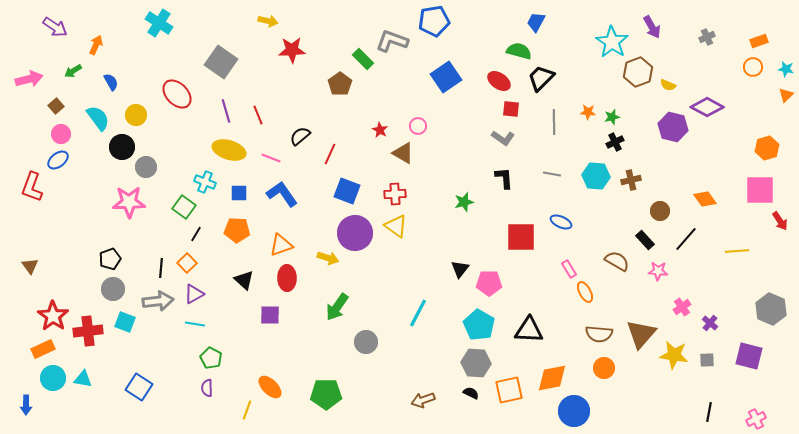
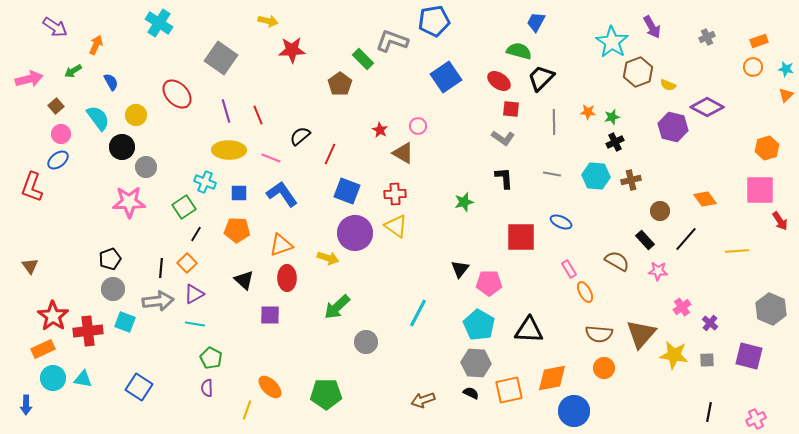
gray square at (221, 62): moved 4 px up
yellow ellipse at (229, 150): rotated 16 degrees counterclockwise
green square at (184, 207): rotated 20 degrees clockwise
green arrow at (337, 307): rotated 12 degrees clockwise
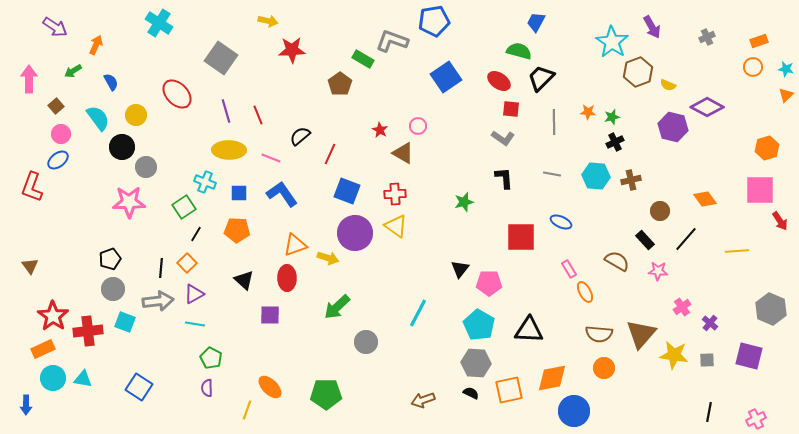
green rectangle at (363, 59): rotated 15 degrees counterclockwise
pink arrow at (29, 79): rotated 76 degrees counterclockwise
orange triangle at (281, 245): moved 14 px right
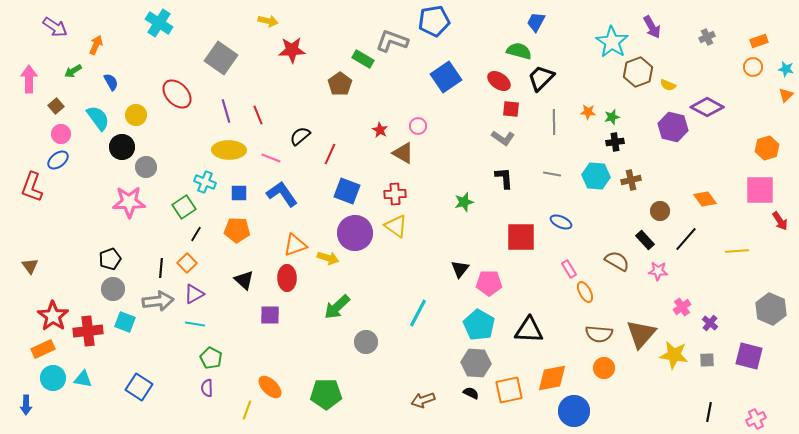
black cross at (615, 142): rotated 18 degrees clockwise
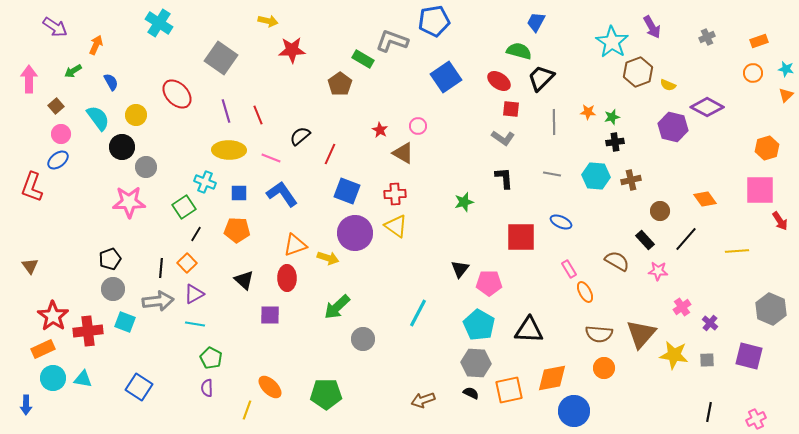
orange circle at (753, 67): moved 6 px down
gray circle at (366, 342): moved 3 px left, 3 px up
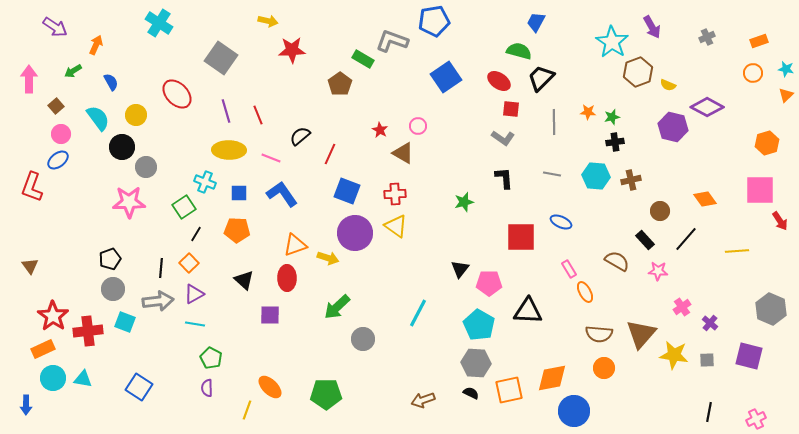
orange hexagon at (767, 148): moved 5 px up
orange square at (187, 263): moved 2 px right
black triangle at (529, 330): moved 1 px left, 19 px up
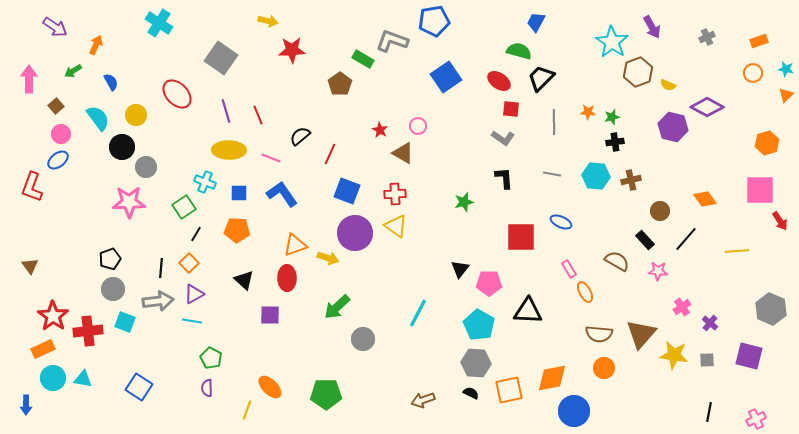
cyan line at (195, 324): moved 3 px left, 3 px up
